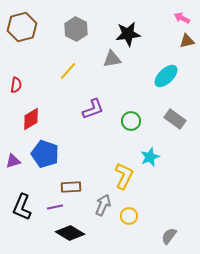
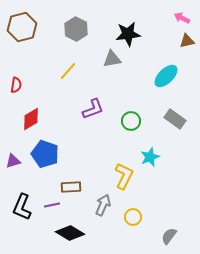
purple line: moved 3 px left, 2 px up
yellow circle: moved 4 px right, 1 px down
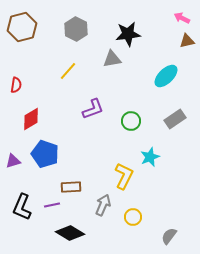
gray rectangle: rotated 70 degrees counterclockwise
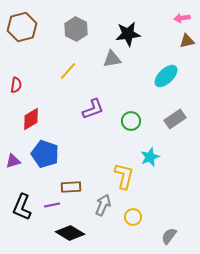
pink arrow: rotated 35 degrees counterclockwise
yellow L-shape: rotated 12 degrees counterclockwise
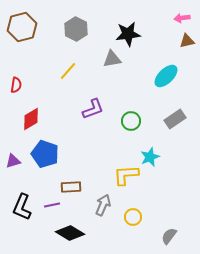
yellow L-shape: moved 2 px right, 1 px up; rotated 108 degrees counterclockwise
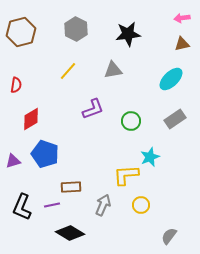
brown hexagon: moved 1 px left, 5 px down
brown triangle: moved 5 px left, 3 px down
gray triangle: moved 1 px right, 11 px down
cyan ellipse: moved 5 px right, 3 px down
yellow circle: moved 8 px right, 12 px up
